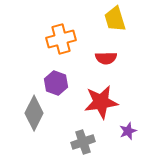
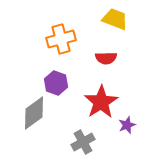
yellow trapezoid: rotated 128 degrees clockwise
red star: rotated 24 degrees counterclockwise
gray diamond: rotated 28 degrees clockwise
purple star: moved 1 px left, 6 px up
gray cross: rotated 10 degrees counterclockwise
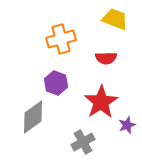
gray diamond: moved 1 px left, 4 px down
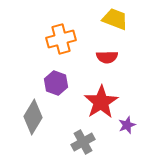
red semicircle: moved 1 px right, 1 px up
gray diamond: rotated 24 degrees counterclockwise
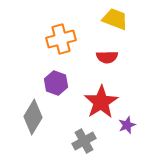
gray cross: moved 1 px right, 1 px up
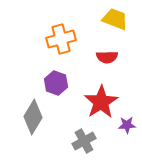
purple star: rotated 18 degrees clockwise
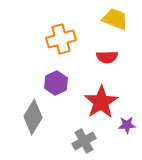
purple hexagon: rotated 15 degrees clockwise
